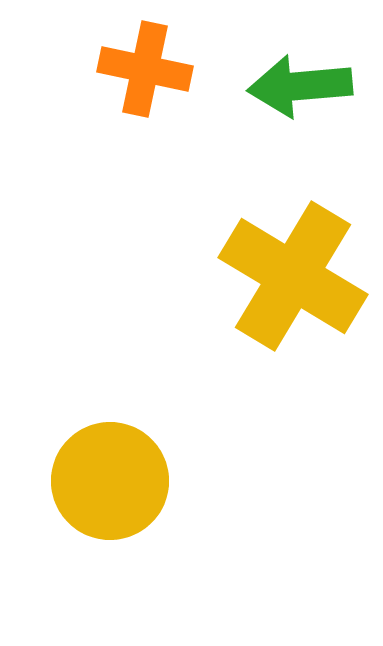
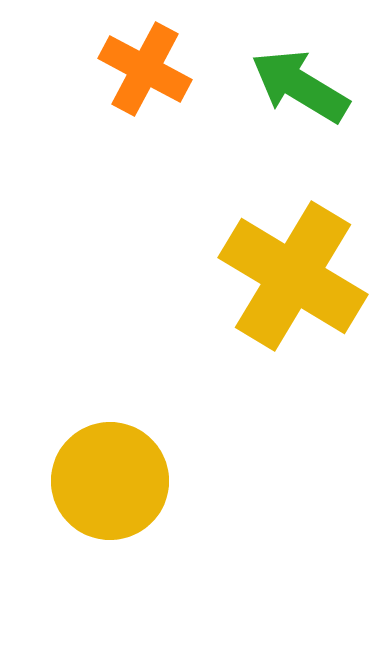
orange cross: rotated 16 degrees clockwise
green arrow: rotated 36 degrees clockwise
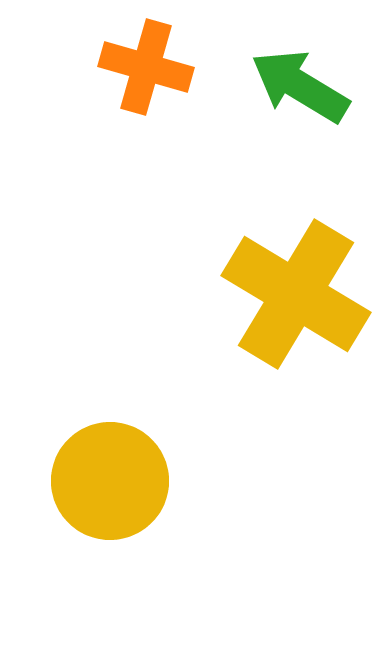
orange cross: moved 1 px right, 2 px up; rotated 12 degrees counterclockwise
yellow cross: moved 3 px right, 18 px down
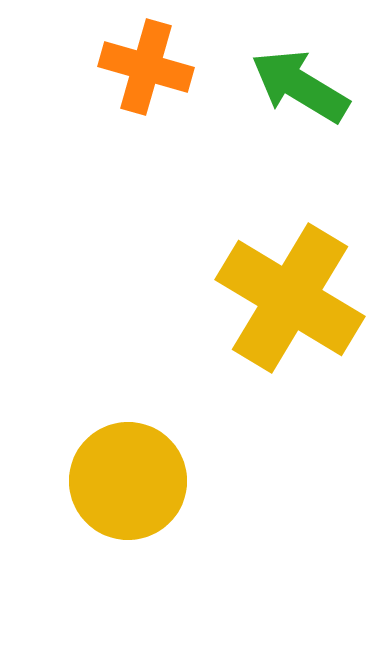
yellow cross: moved 6 px left, 4 px down
yellow circle: moved 18 px right
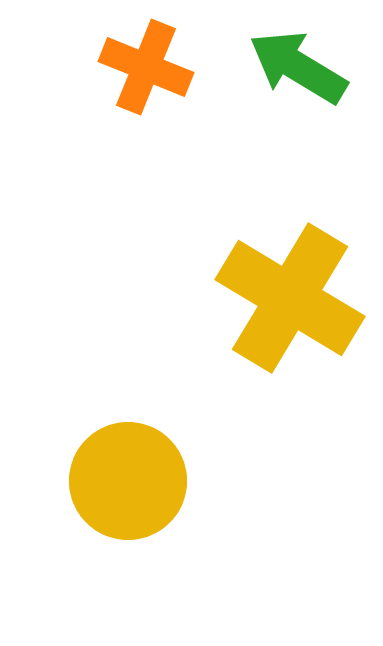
orange cross: rotated 6 degrees clockwise
green arrow: moved 2 px left, 19 px up
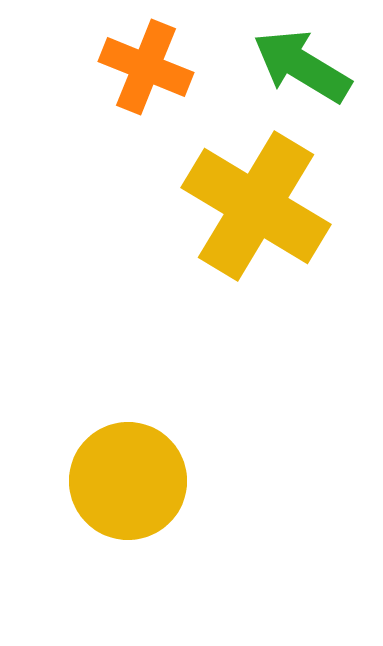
green arrow: moved 4 px right, 1 px up
yellow cross: moved 34 px left, 92 px up
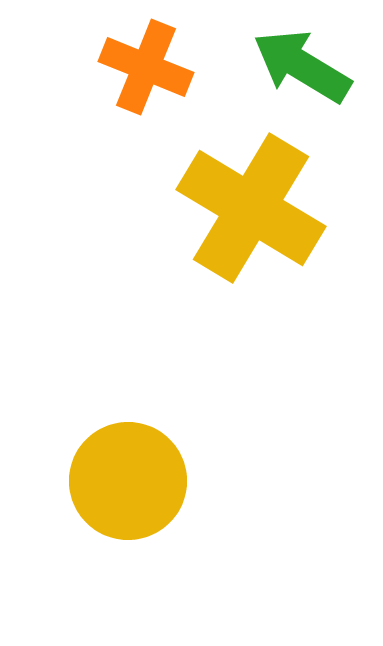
yellow cross: moved 5 px left, 2 px down
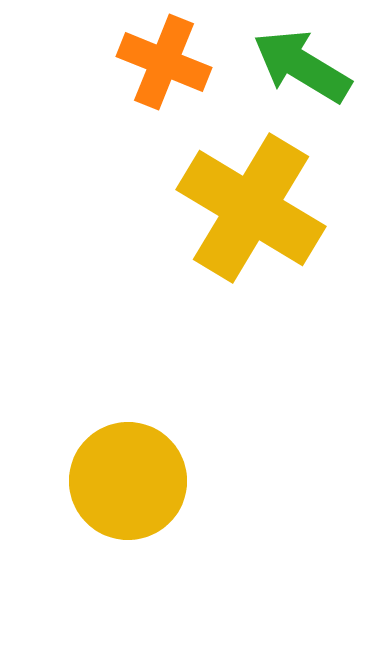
orange cross: moved 18 px right, 5 px up
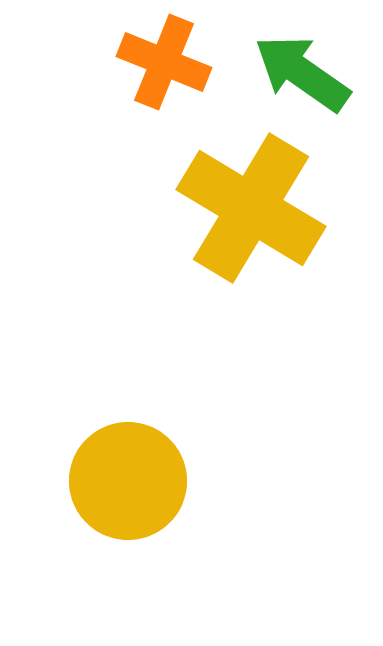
green arrow: moved 7 px down; rotated 4 degrees clockwise
